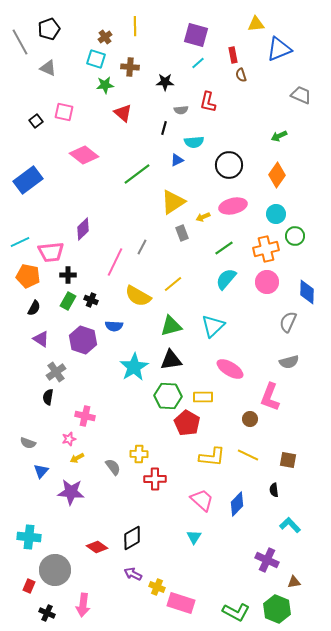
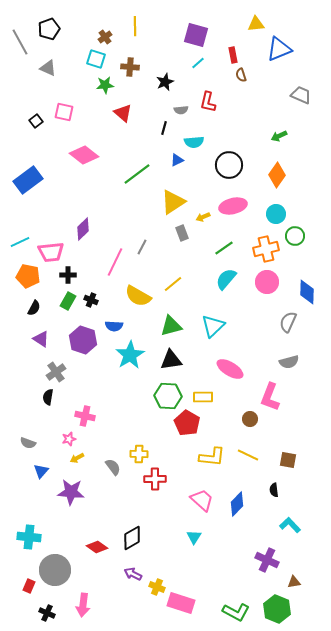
black star at (165, 82): rotated 24 degrees counterclockwise
cyan star at (134, 367): moved 4 px left, 12 px up
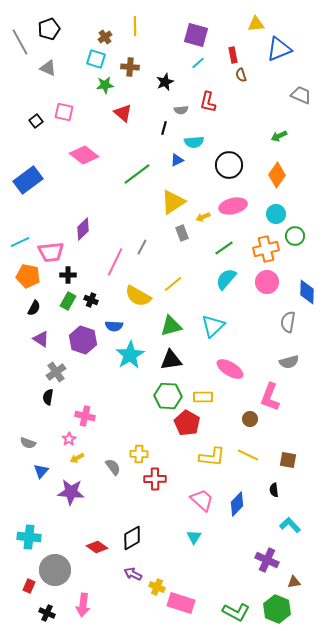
gray semicircle at (288, 322): rotated 15 degrees counterclockwise
pink star at (69, 439): rotated 16 degrees counterclockwise
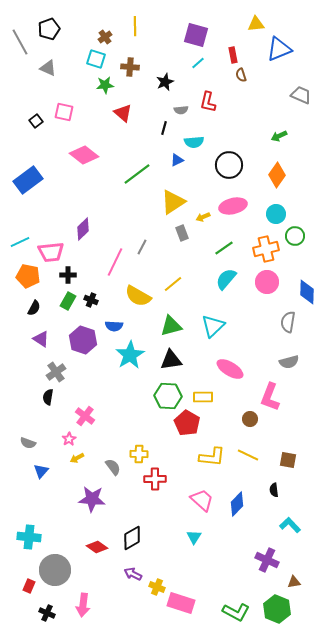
pink cross at (85, 416): rotated 24 degrees clockwise
purple star at (71, 492): moved 21 px right, 7 px down
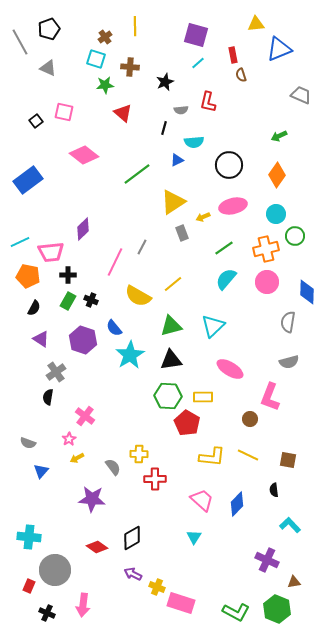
blue semicircle at (114, 326): moved 2 px down; rotated 48 degrees clockwise
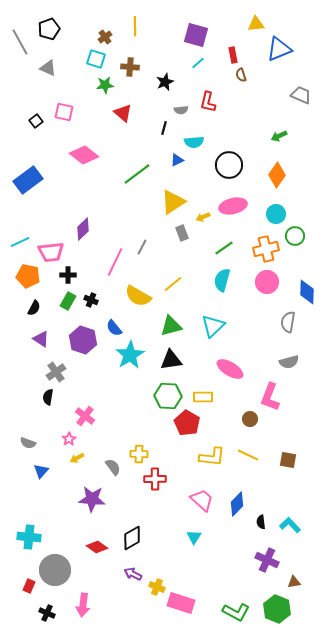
cyan semicircle at (226, 279): moved 4 px left, 1 px down; rotated 25 degrees counterclockwise
black semicircle at (274, 490): moved 13 px left, 32 px down
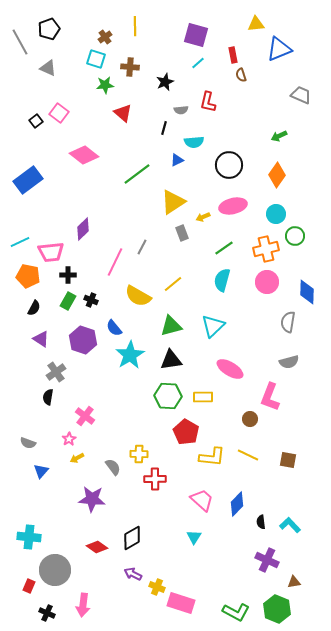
pink square at (64, 112): moved 5 px left, 1 px down; rotated 24 degrees clockwise
red pentagon at (187, 423): moved 1 px left, 9 px down
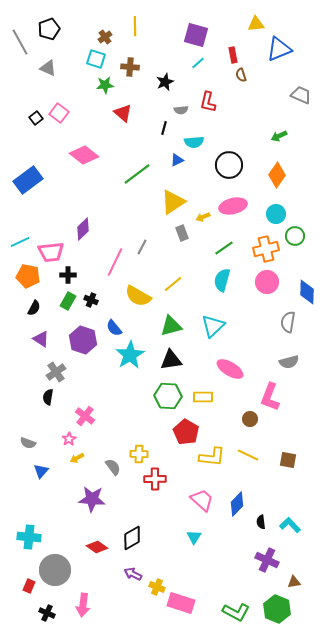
black square at (36, 121): moved 3 px up
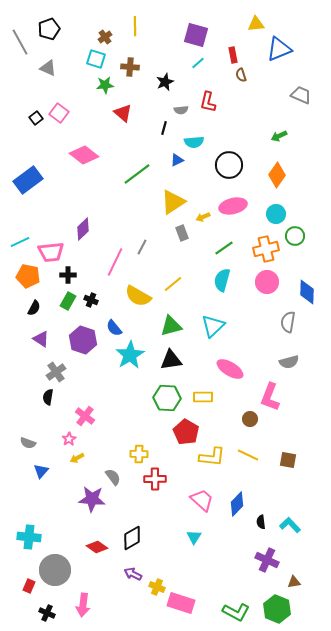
green hexagon at (168, 396): moved 1 px left, 2 px down
gray semicircle at (113, 467): moved 10 px down
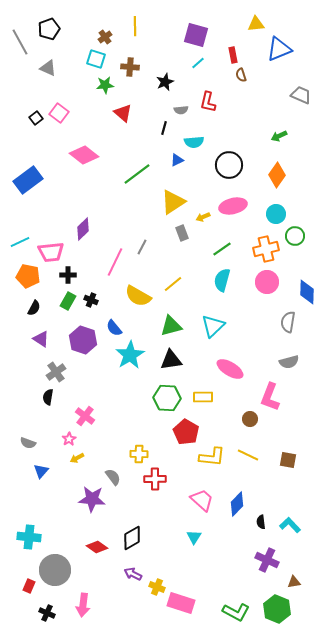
green line at (224, 248): moved 2 px left, 1 px down
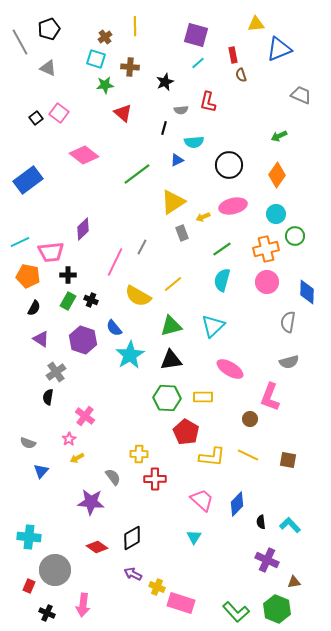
purple star at (92, 499): moved 1 px left, 3 px down
green L-shape at (236, 612): rotated 20 degrees clockwise
